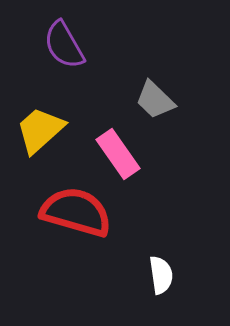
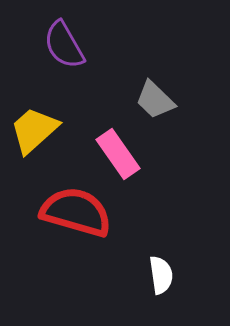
yellow trapezoid: moved 6 px left
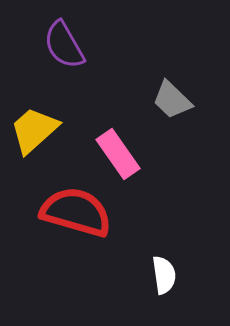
gray trapezoid: moved 17 px right
white semicircle: moved 3 px right
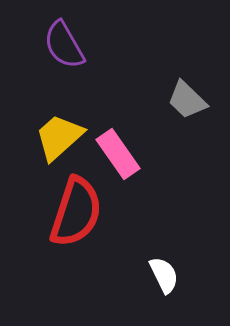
gray trapezoid: moved 15 px right
yellow trapezoid: moved 25 px right, 7 px down
red semicircle: rotated 92 degrees clockwise
white semicircle: rotated 18 degrees counterclockwise
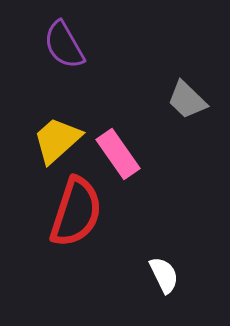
yellow trapezoid: moved 2 px left, 3 px down
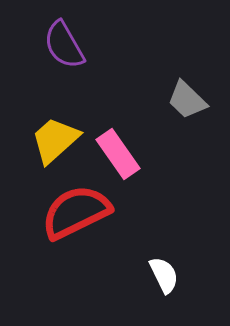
yellow trapezoid: moved 2 px left
red semicircle: rotated 134 degrees counterclockwise
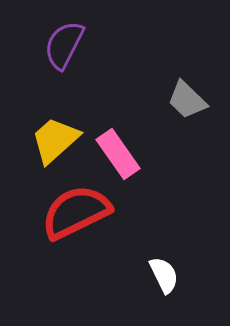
purple semicircle: rotated 57 degrees clockwise
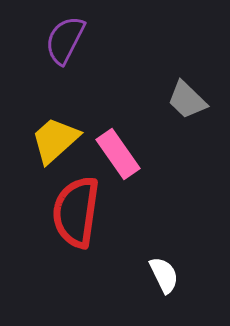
purple semicircle: moved 1 px right, 5 px up
red semicircle: rotated 56 degrees counterclockwise
